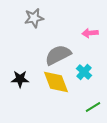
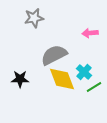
gray semicircle: moved 4 px left
yellow diamond: moved 6 px right, 3 px up
green line: moved 1 px right, 20 px up
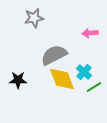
black star: moved 2 px left, 1 px down
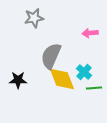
gray semicircle: moved 3 px left, 1 px down; rotated 40 degrees counterclockwise
green line: moved 1 px down; rotated 28 degrees clockwise
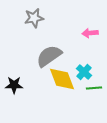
gray semicircle: moved 2 px left; rotated 32 degrees clockwise
black star: moved 4 px left, 5 px down
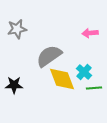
gray star: moved 17 px left, 11 px down
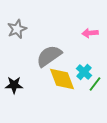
gray star: rotated 12 degrees counterclockwise
green line: moved 1 px right, 4 px up; rotated 49 degrees counterclockwise
